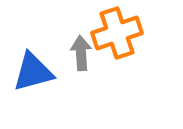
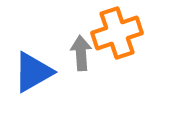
blue triangle: rotated 15 degrees counterclockwise
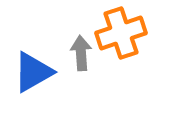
orange cross: moved 4 px right
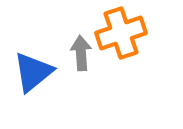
blue triangle: rotated 9 degrees counterclockwise
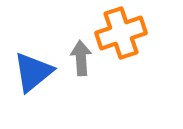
gray arrow: moved 5 px down
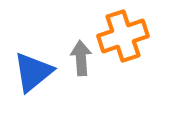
orange cross: moved 2 px right, 3 px down
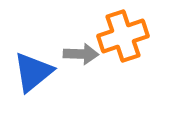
gray arrow: moved 4 px up; rotated 96 degrees clockwise
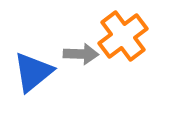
orange cross: rotated 18 degrees counterclockwise
